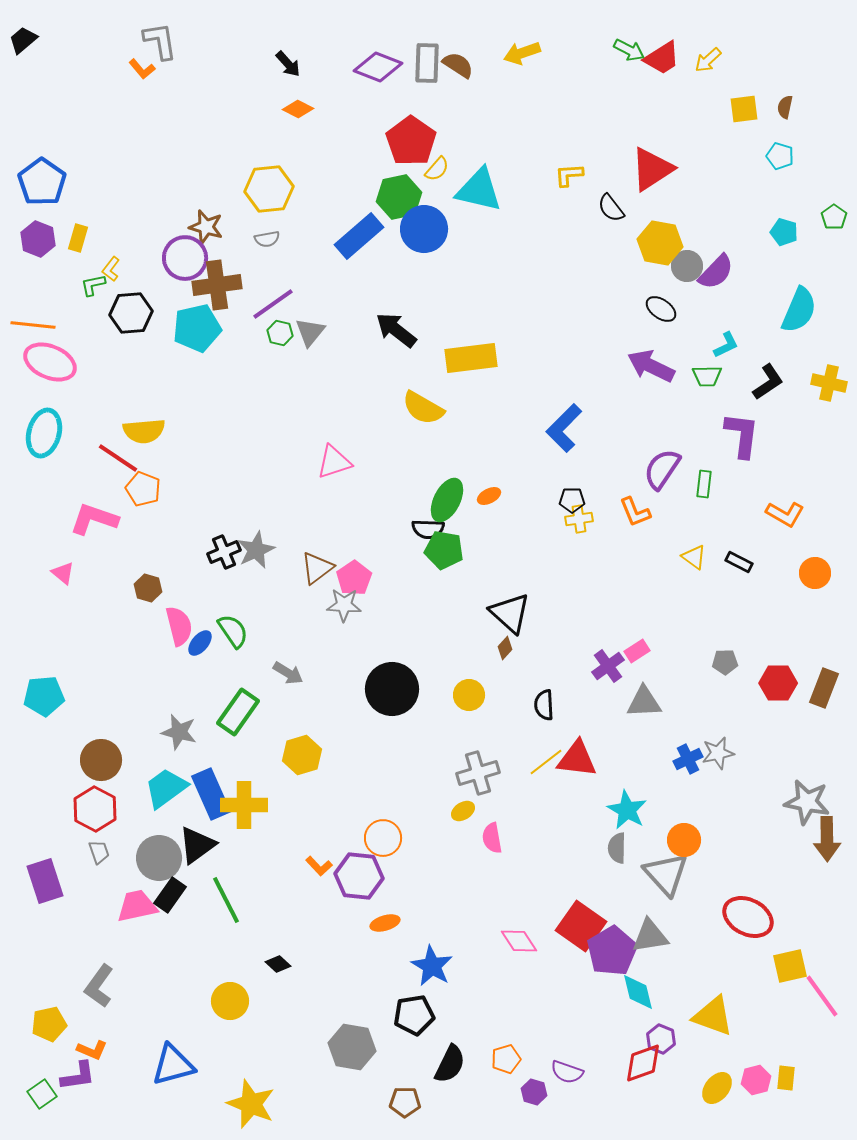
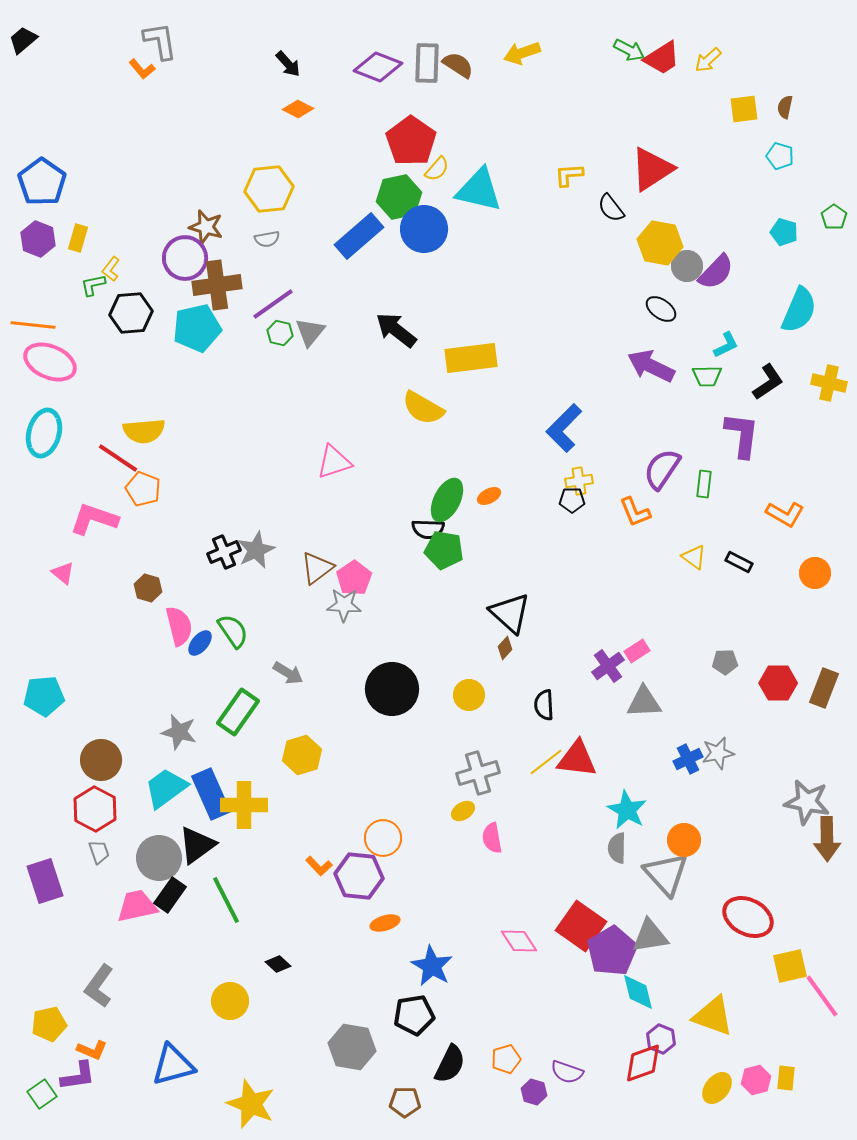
yellow cross at (579, 519): moved 38 px up
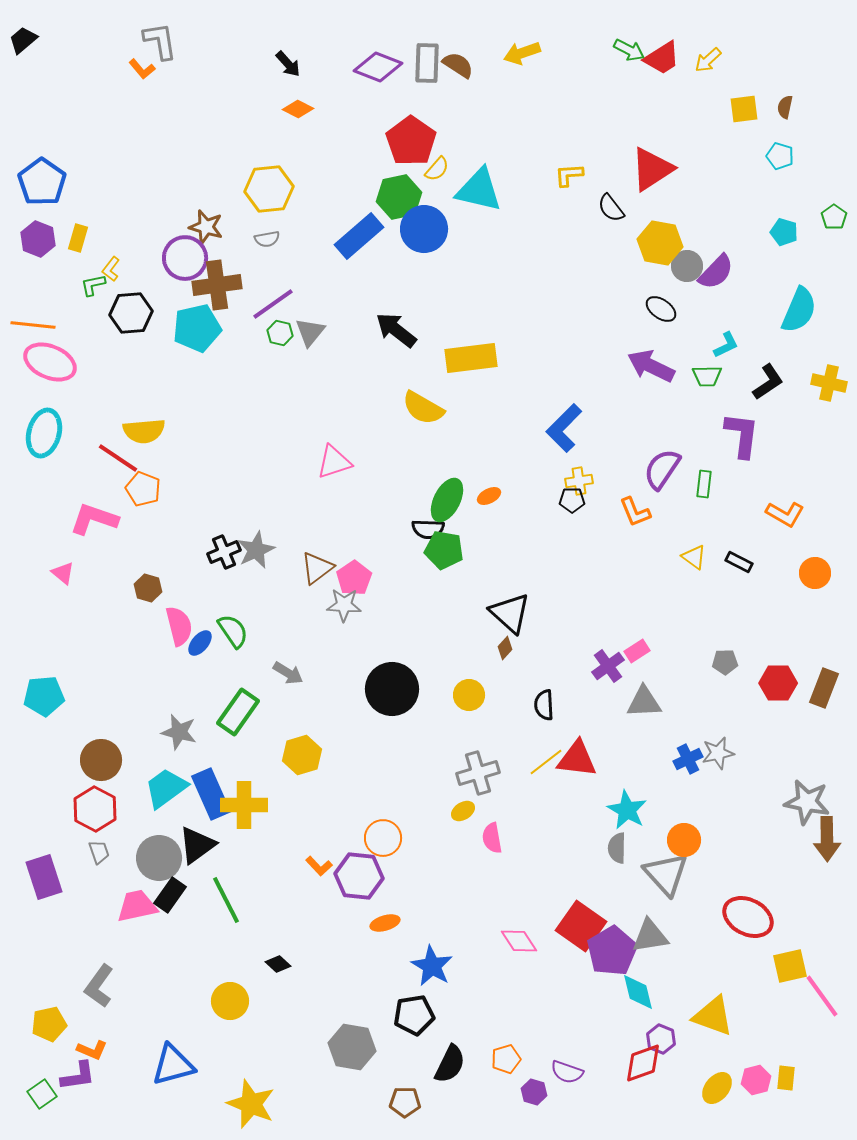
purple rectangle at (45, 881): moved 1 px left, 4 px up
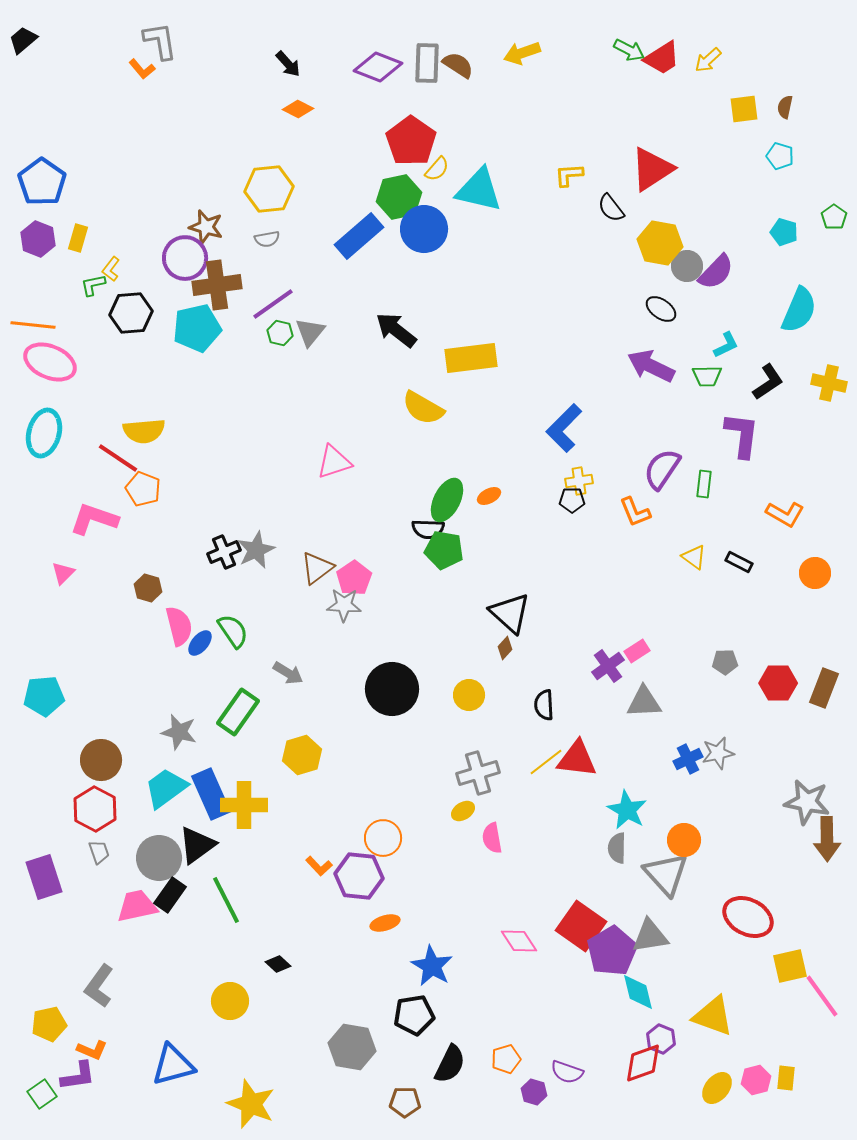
pink triangle at (63, 573): rotated 35 degrees clockwise
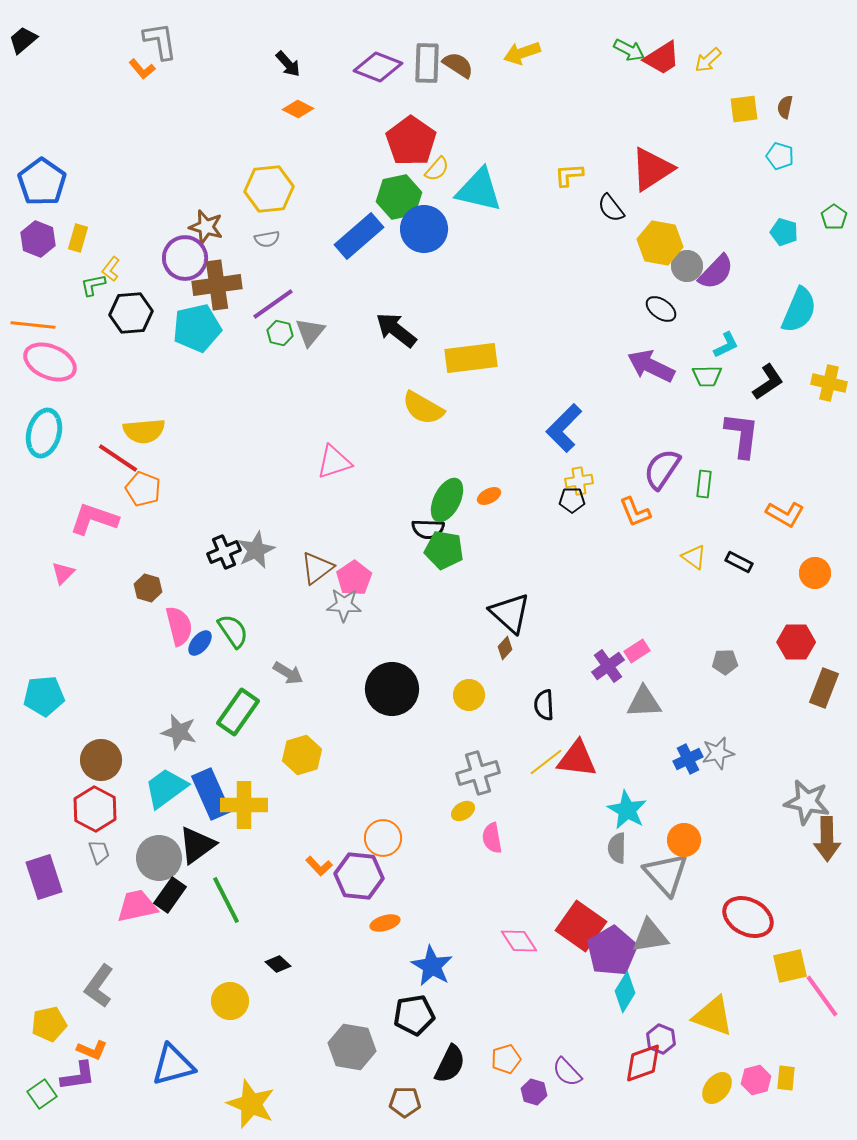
red hexagon at (778, 683): moved 18 px right, 41 px up
cyan diamond at (638, 992): moved 13 px left; rotated 45 degrees clockwise
purple semicircle at (567, 1072): rotated 28 degrees clockwise
